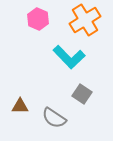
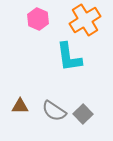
cyan L-shape: rotated 36 degrees clockwise
gray square: moved 1 px right, 20 px down; rotated 12 degrees clockwise
gray semicircle: moved 7 px up
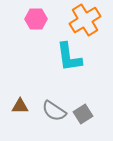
pink hexagon: moved 2 px left; rotated 25 degrees counterclockwise
gray square: rotated 12 degrees clockwise
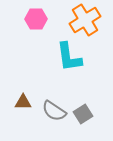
brown triangle: moved 3 px right, 4 px up
